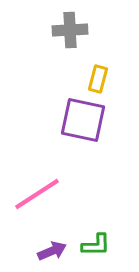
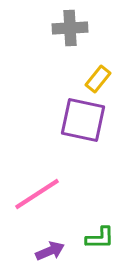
gray cross: moved 2 px up
yellow rectangle: rotated 24 degrees clockwise
green L-shape: moved 4 px right, 7 px up
purple arrow: moved 2 px left
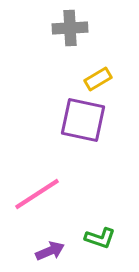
yellow rectangle: rotated 20 degrees clockwise
green L-shape: rotated 20 degrees clockwise
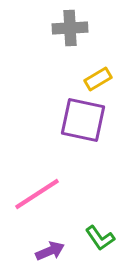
green L-shape: rotated 36 degrees clockwise
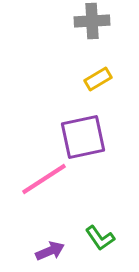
gray cross: moved 22 px right, 7 px up
purple square: moved 17 px down; rotated 24 degrees counterclockwise
pink line: moved 7 px right, 15 px up
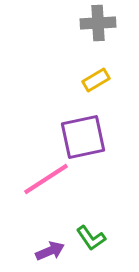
gray cross: moved 6 px right, 2 px down
yellow rectangle: moved 2 px left, 1 px down
pink line: moved 2 px right
green L-shape: moved 9 px left
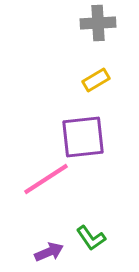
purple square: rotated 6 degrees clockwise
purple arrow: moved 1 px left, 1 px down
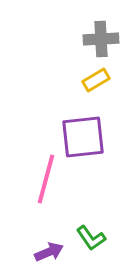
gray cross: moved 3 px right, 16 px down
pink line: rotated 42 degrees counterclockwise
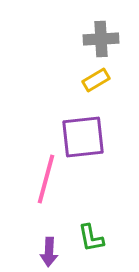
green L-shape: rotated 24 degrees clockwise
purple arrow: rotated 116 degrees clockwise
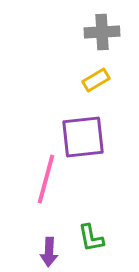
gray cross: moved 1 px right, 7 px up
